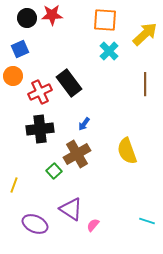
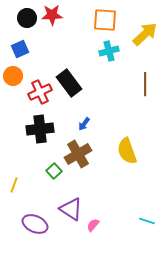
cyan cross: rotated 30 degrees clockwise
brown cross: moved 1 px right
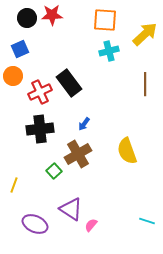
pink semicircle: moved 2 px left
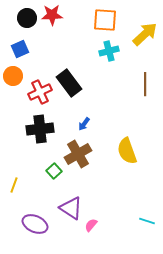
purple triangle: moved 1 px up
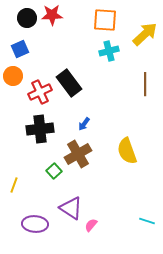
purple ellipse: rotated 20 degrees counterclockwise
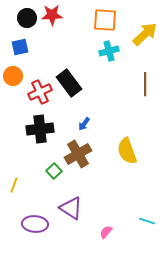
blue square: moved 2 px up; rotated 12 degrees clockwise
pink semicircle: moved 15 px right, 7 px down
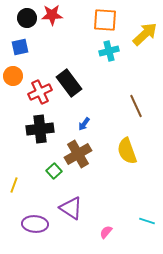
brown line: moved 9 px left, 22 px down; rotated 25 degrees counterclockwise
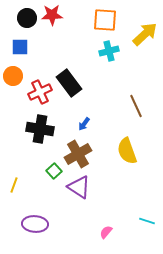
blue square: rotated 12 degrees clockwise
black cross: rotated 16 degrees clockwise
purple triangle: moved 8 px right, 21 px up
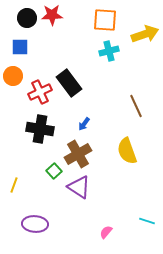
yellow arrow: rotated 24 degrees clockwise
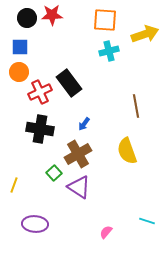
orange circle: moved 6 px right, 4 px up
brown line: rotated 15 degrees clockwise
green square: moved 2 px down
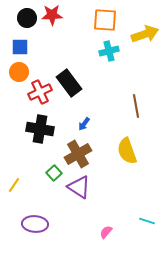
yellow line: rotated 14 degrees clockwise
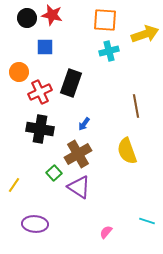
red star: rotated 15 degrees clockwise
blue square: moved 25 px right
black rectangle: moved 2 px right; rotated 56 degrees clockwise
